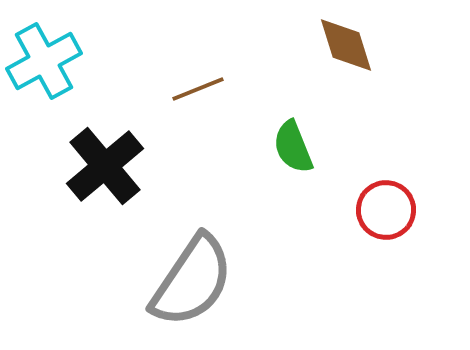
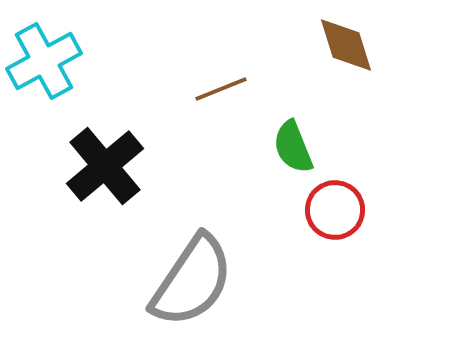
brown line: moved 23 px right
red circle: moved 51 px left
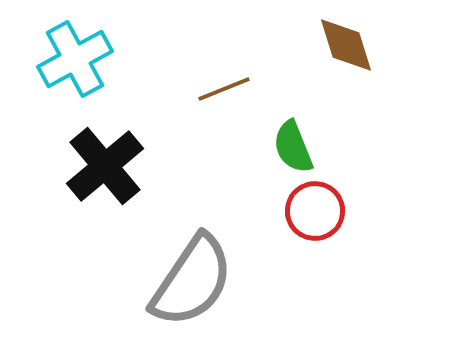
cyan cross: moved 31 px right, 2 px up
brown line: moved 3 px right
red circle: moved 20 px left, 1 px down
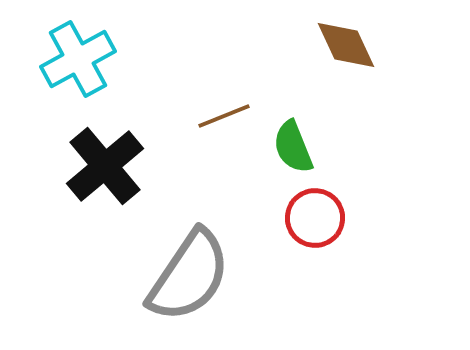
brown diamond: rotated 8 degrees counterclockwise
cyan cross: moved 3 px right
brown line: moved 27 px down
red circle: moved 7 px down
gray semicircle: moved 3 px left, 5 px up
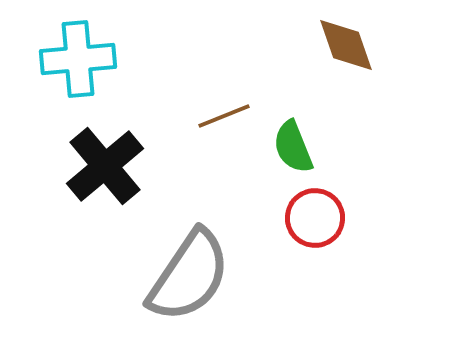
brown diamond: rotated 6 degrees clockwise
cyan cross: rotated 24 degrees clockwise
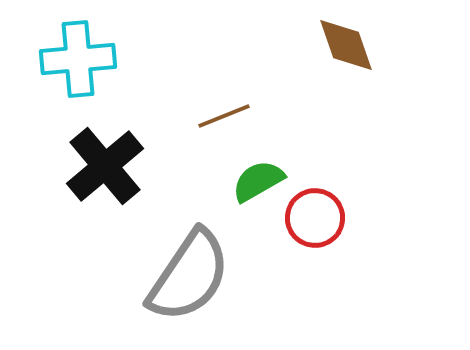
green semicircle: moved 35 px left, 34 px down; rotated 82 degrees clockwise
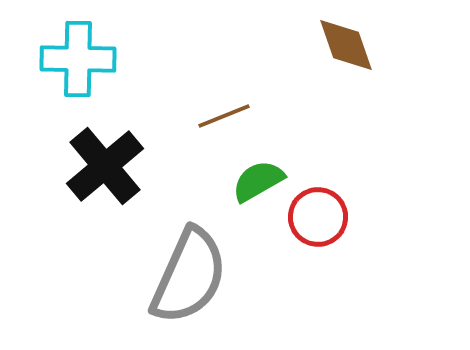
cyan cross: rotated 6 degrees clockwise
red circle: moved 3 px right, 1 px up
gray semicircle: rotated 10 degrees counterclockwise
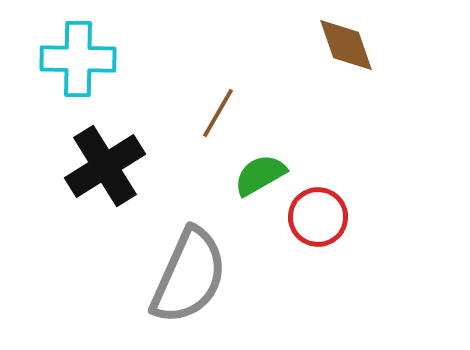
brown line: moved 6 px left, 3 px up; rotated 38 degrees counterclockwise
black cross: rotated 8 degrees clockwise
green semicircle: moved 2 px right, 6 px up
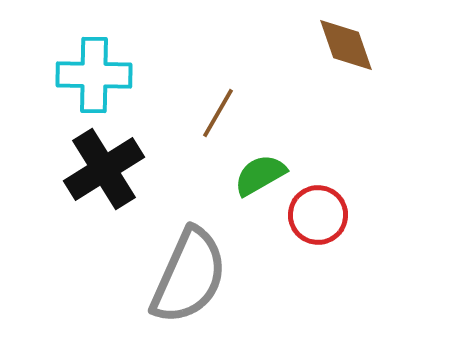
cyan cross: moved 16 px right, 16 px down
black cross: moved 1 px left, 3 px down
red circle: moved 2 px up
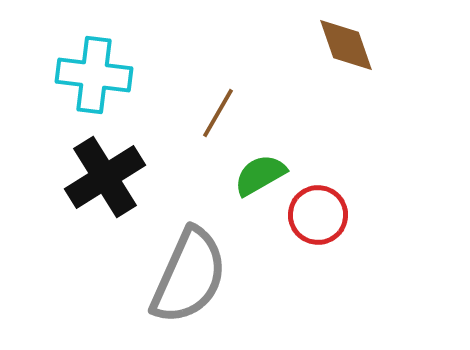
cyan cross: rotated 6 degrees clockwise
black cross: moved 1 px right, 8 px down
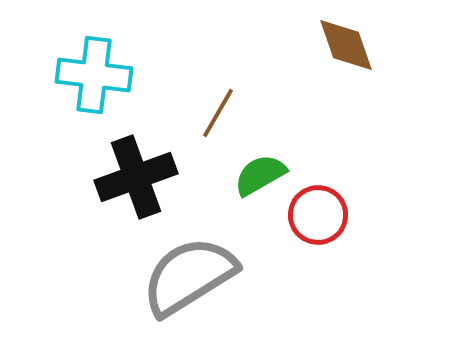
black cross: moved 31 px right; rotated 12 degrees clockwise
gray semicircle: rotated 146 degrees counterclockwise
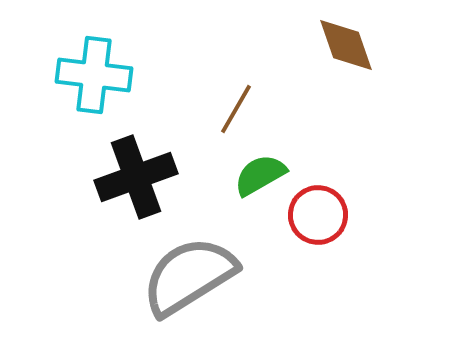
brown line: moved 18 px right, 4 px up
